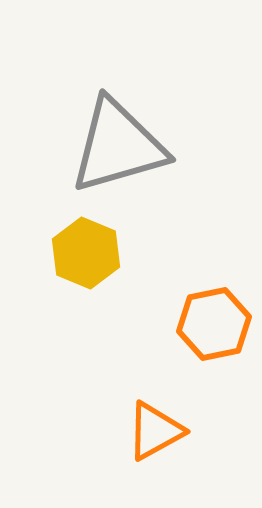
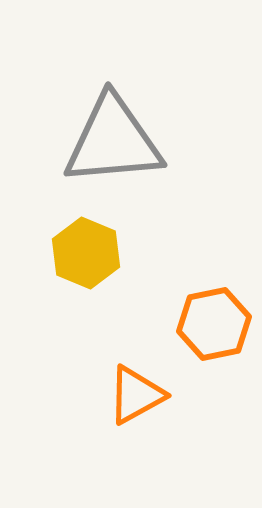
gray triangle: moved 5 px left, 5 px up; rotated 11 degrees clockwise
orange triangle: moved 19 px left, 36 px up
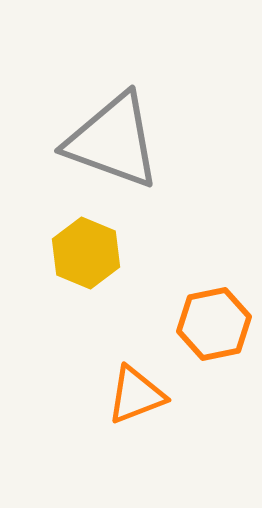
gray triangle: rotated 25 degrees clockwise
orange triangle: rotated 8 degrees clockwise
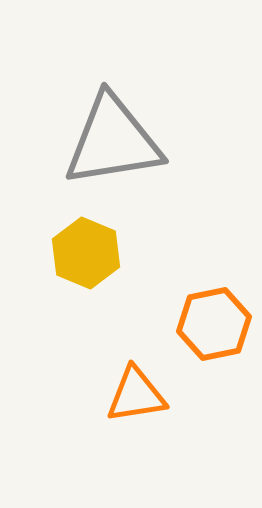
gray triangle: rotated 29 degrees counterclockwise
orange triangle: rotated 12 degrees clockwise
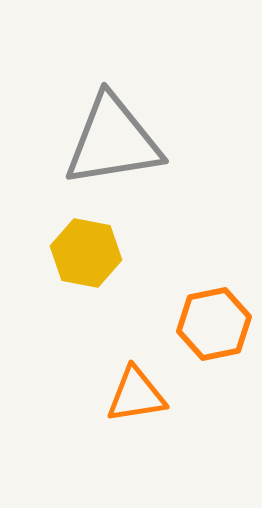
yellow hexagon: rotated 12 degrees counterclockwise
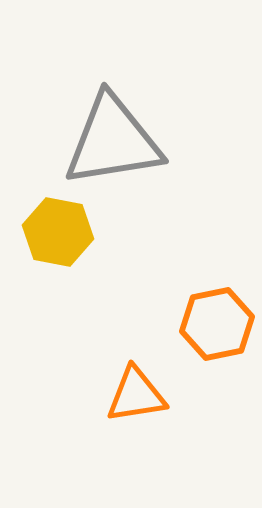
yellow hexagon: moved 28 px left, 21 px up
orange hexagon: moved 3 px right
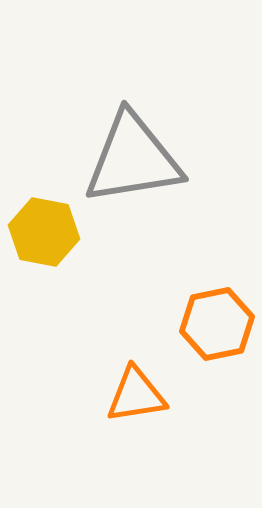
gray triangle: moved 20 px right, 18 px down
yellow hexagon: moved 14 px left
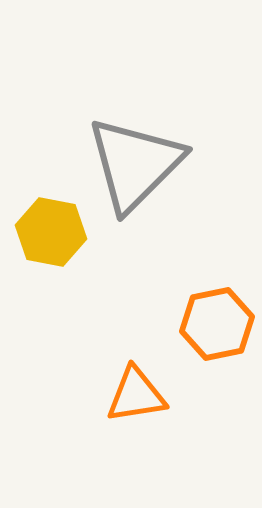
gray triangle: moved 2 px right, 5 px down; rotated 36 degrees counterclockwise
yellow hexagon: moved 7 px right
